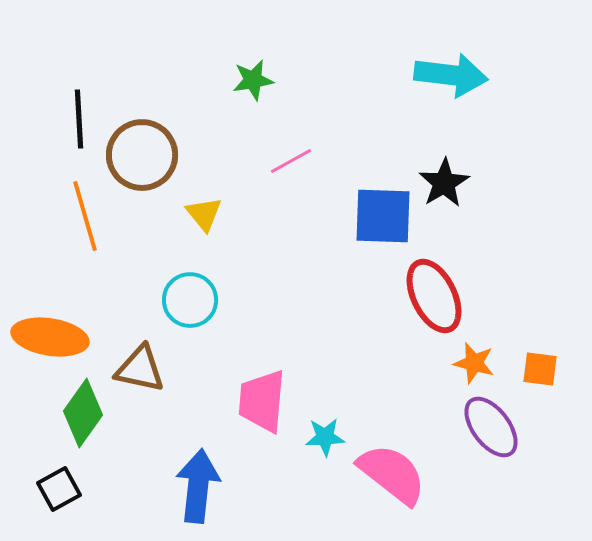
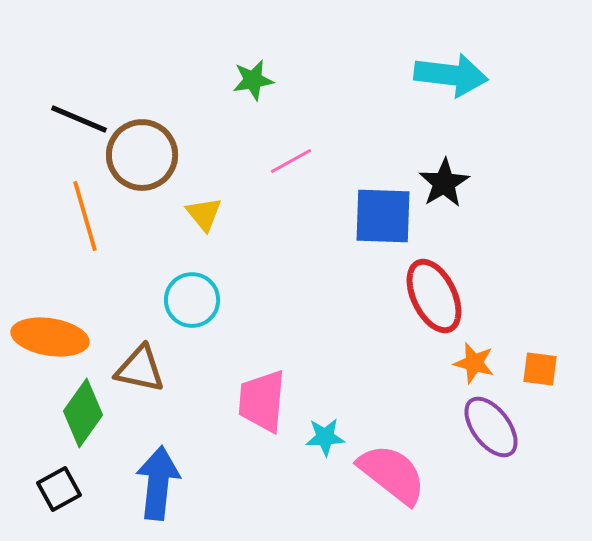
black line: rotated 64 degrees counterclockwise
cyan circle: moved 2 px right
blue arrow: moved 40 px left, 3 px up
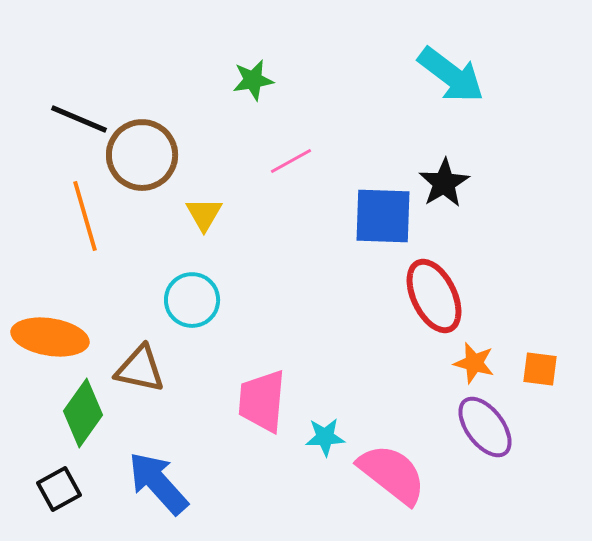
cyan arrow: rotated 30 degrees clockwise
yellow triangle: rotated 9 degrees clockwise
purple ellipse: moved 6 px left
blue arrow: rotated 48 degrees counterclockwise
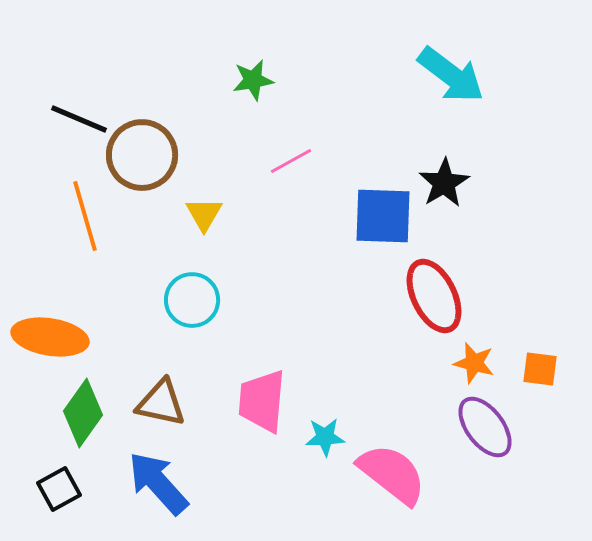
brown triangle: moved 21 px right, 34 px down
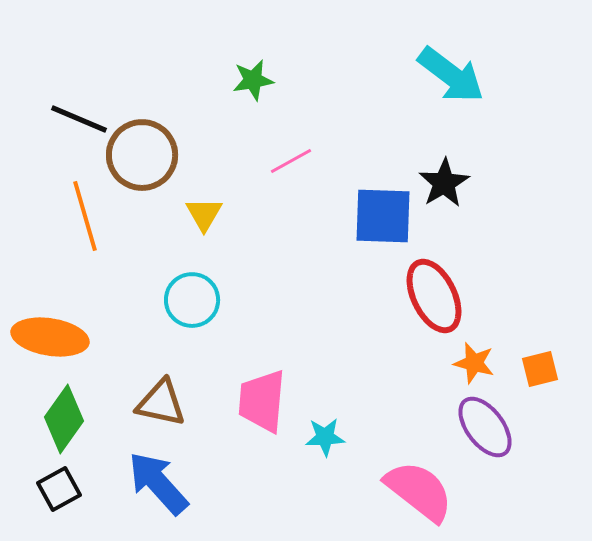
orange square: rotated 21 degrees counterclockwise
green diamond: moved 19 px left, 6 px down
pink semicircle: moved 27 px right, 17 px down
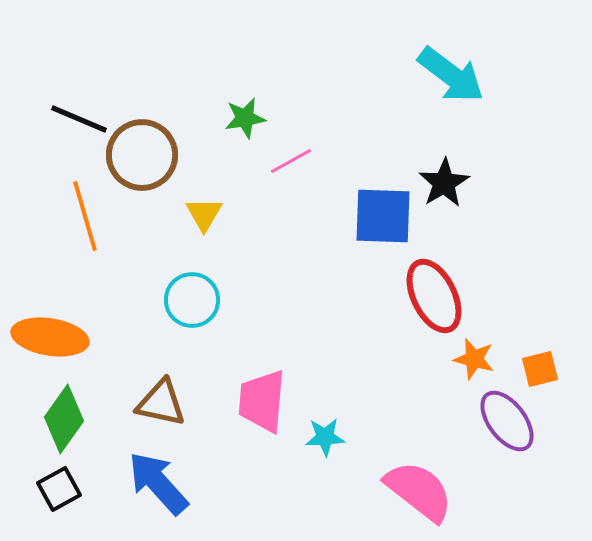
green star: moved 8 px left, 38 px down
orange star: moved 4 px up
purple ellipse: moved 22 px right, 6 px up
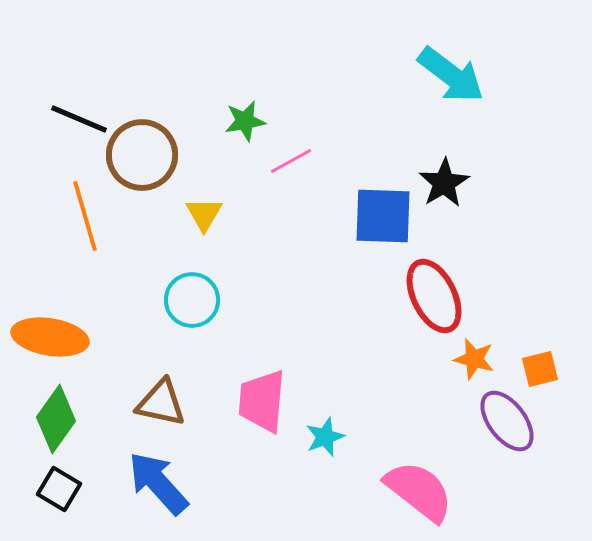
green star: moved 3 px down
green diamond: moved 8 px left
cyan star: rotated 18 degrees counterclockwise
black square: rotated 30 degrees counterclockwise
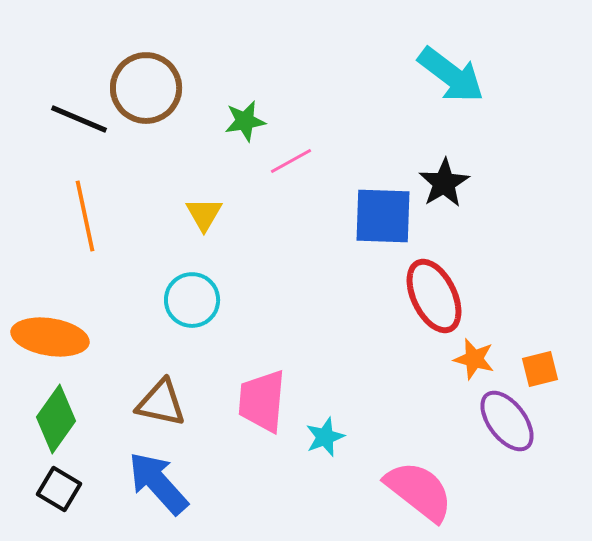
brown circle: moved 4 px right, 67 px up
orange line: rotated 4 degrees clockwise
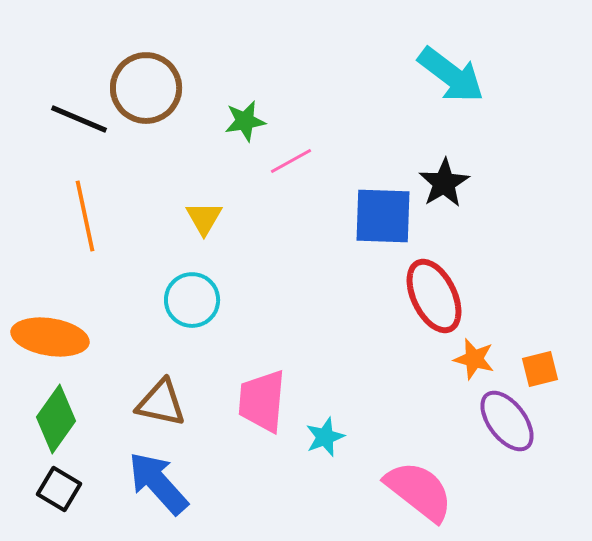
yellow triangle: moved 4 px down
